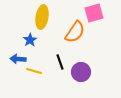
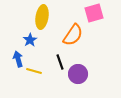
orange semicircle: moved 2 px left, 3 px down
blue arrow: rotated 70 degrees clockwise
purple circle: moved 3 px left, 2 px down
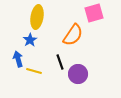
yellow ellipse: moved 5 px left
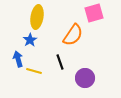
purple circle: moved 7 px right, 4 px down
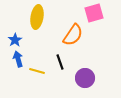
blue star: moved 15 px left
yellow line: moved 3 px right
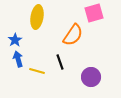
purple circle: moved 6 px right, 1 px up
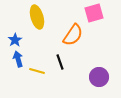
yellow ellipse: rotated 25 degrees counterclockwise
purple circle: moved 8 px right
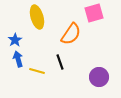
orange semicircle: moved 2 px left, 1 px up
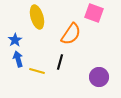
pink square: rotated 36 degrees clockwise
black line: rotated 35 degrees clockwise
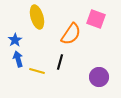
pink square: moved 2 px right, 6 px down
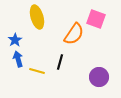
orange semicircle: moved 3 px right
